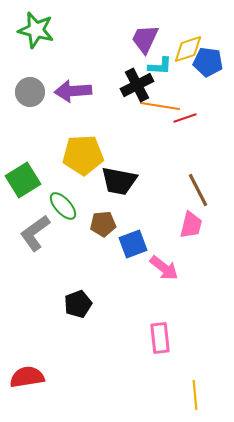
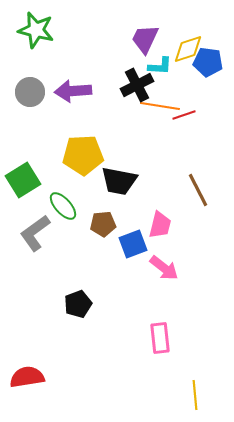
red line: moved 1 px left, 3 px up
pink trapezoid: moved 31 px left
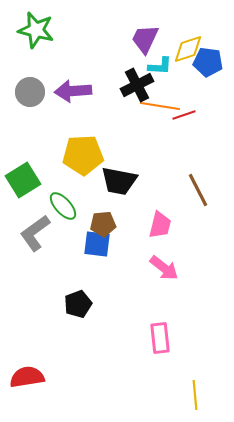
blue square: moved 36 px left; rotated 28 degrees clockwise
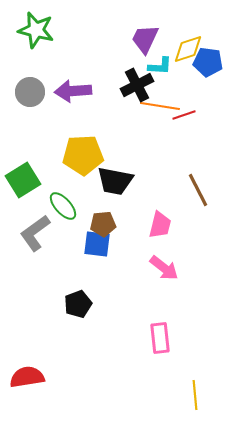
black trapezoid: moved 4 px left
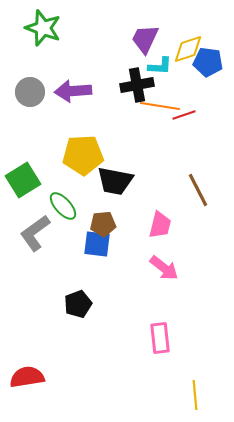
green star: moved 7 px right, 2 px up; rotated 6 degrees clockwise
black cross: rotated 16 degrees clockwise
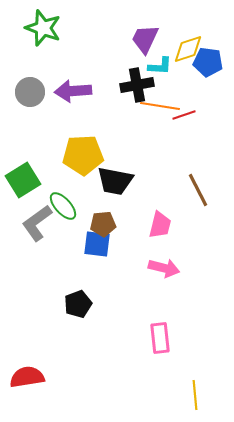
gray L-shape: moved 2 px right, 10 px up
pink arrow: rotated 24 degrees counterclockwise
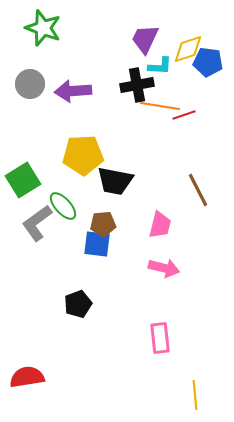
gray circle: moved 8 px up
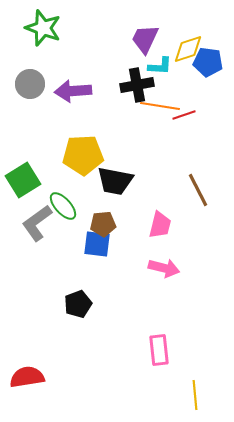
pink rectangle: moved 1 px left, 12 px down
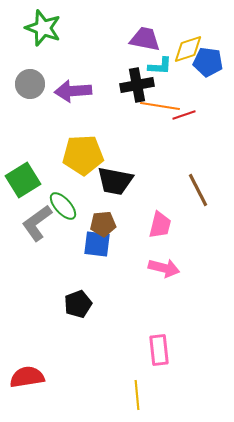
purple trapezoid: rotated 76 degrees clockwise
yellow line: moved 58 px left
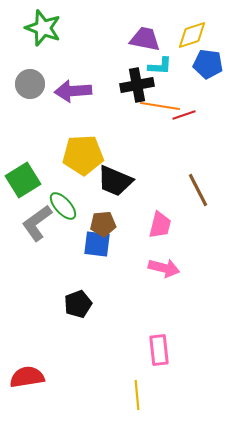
yellow diamond: moved 4 px right, 14 px up
blue pentagon: moved 2 px down
black trapezoid: rotated 12 degrees clockwise
